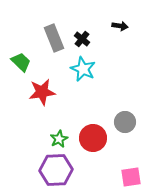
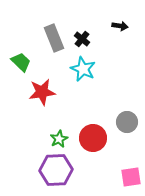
gray circle: moved 2 px right
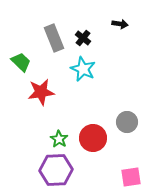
black arrow: moved 2 px up
black cross: moved 1 px right, 1 px up
red star: moved 1 px left
green star: rotated 12 degrees counterclockwise
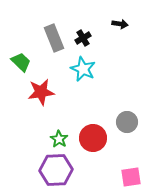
black cross: rotated 21 degrees clockwise
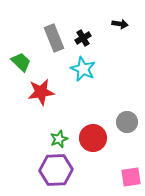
green star: rotated 18 degrees clockwise
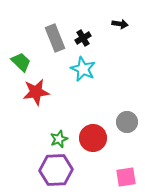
gray rectangle: moved 1 px right
red star: moved 5 px left
pink square: moved 5 px left
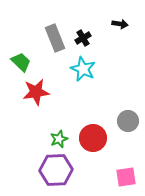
gray circle: moved 1 px right, 1 px up
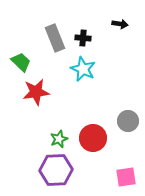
black cross: rotated 35 degrees clockwise
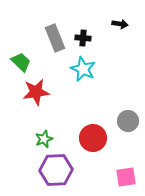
green star: moved 15 px left
